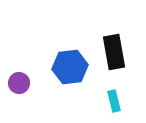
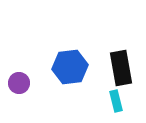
black rectangle: moved 7 px right, 16 px down
cyan rectangle: moved 2 px right
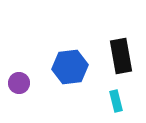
black rectangle: moved 12 px up
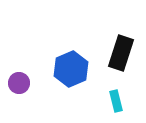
black rectangle: moved 3 px up; rotated 28 degrees clockwise
blue hexagon: moved 1 px right, 2 px down; rotated 16 degrees counterclockwise
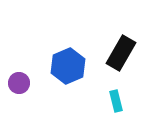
black rectangle: rotated 12 degrees clockwise
blue hexagon: moved 3 px left, 3 px up
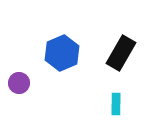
blue hexagon: moved 6 px left, 13 px up
cyan rectangle: moved 3 px down; rotated 15 degrees clockwise
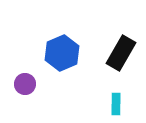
purple circle: moved 6 px right, 1 px down
